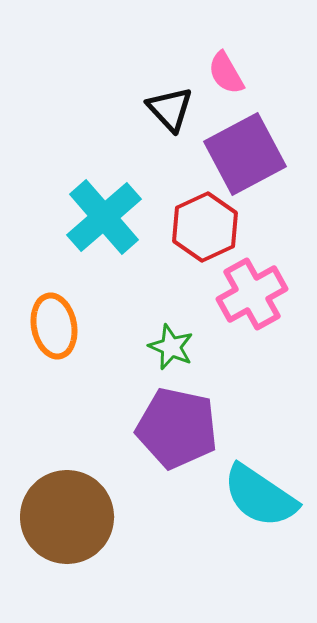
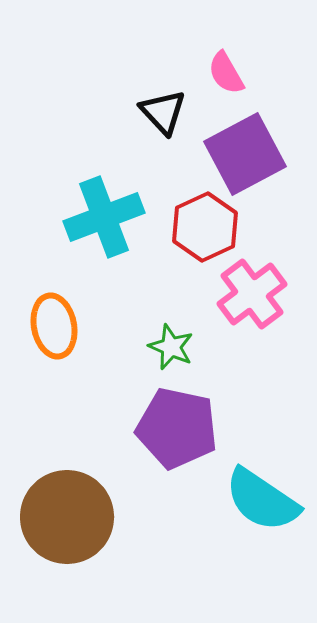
black triangle: moved 7 px left, 3 px down
cyan cross: rotated 20 degrees clockwise
pink cross: rotated 8 degrees counterclockwise
cyan semicircle: moved 2 px right, 4 px down
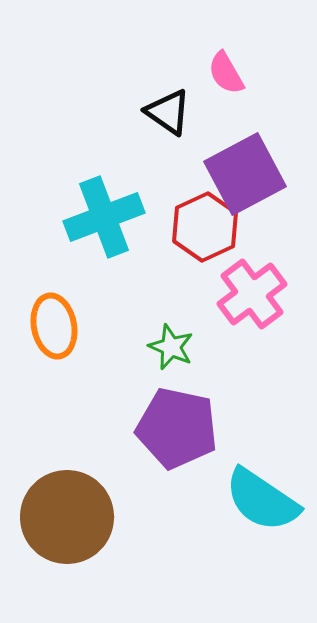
black triangle: moved 5 px right; rotated 12 degrees counterclockwise
purple square: moved 20 px down
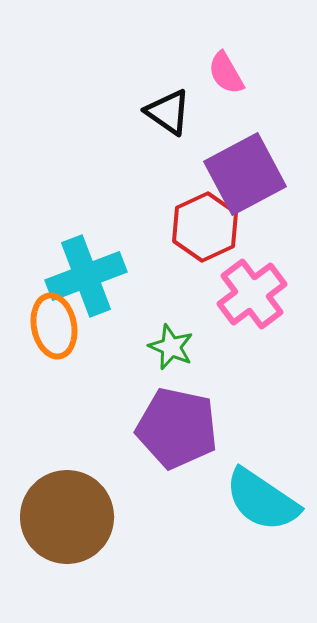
cyan cross: moved 18 px left, 59 px down
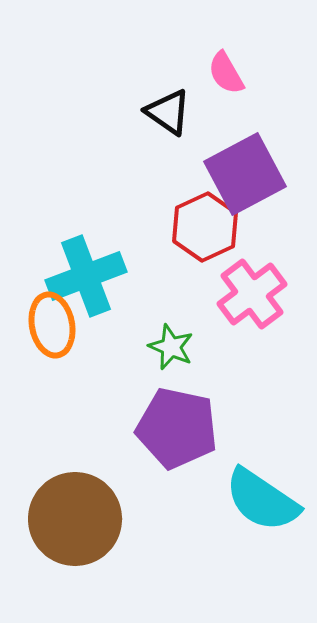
orange ellipse: moved 2 px left, 1 px up
brown circle: moved 8 px right, 2 px down
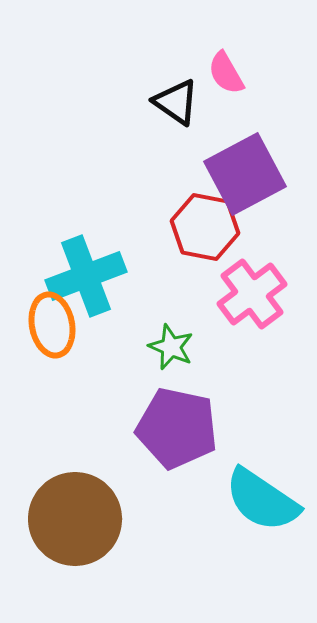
black triangle: moved 8 px right, 10 px up
red hexagon: rotated 24 degrees counterclockwise
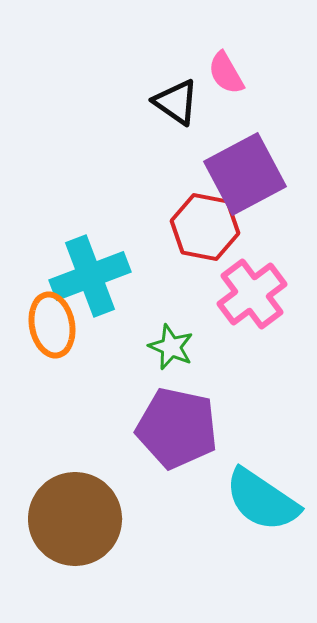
cyan cross: moved 4 px right
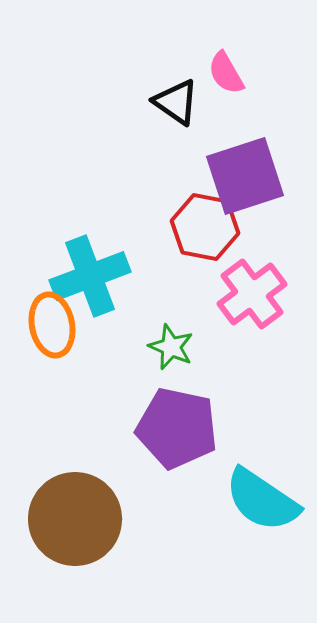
purple square: moved 2 px down; rotated 10 degrees clockwise
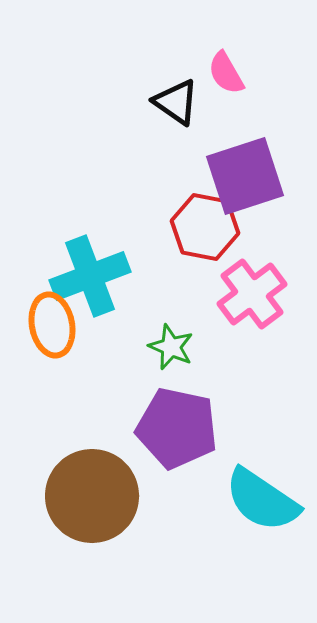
brown circle: moved 17 px right, 23 px up
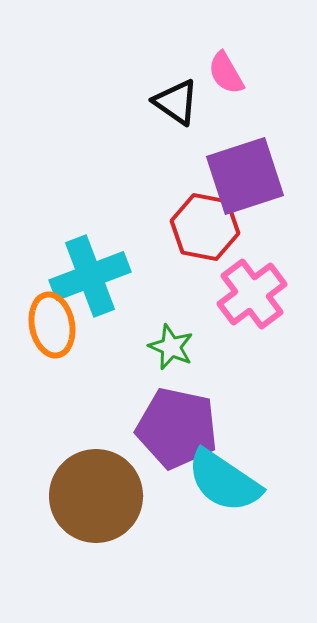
brown circle: moved 4 px right
cyan semicircle: moved 38 px left, 19 px up
